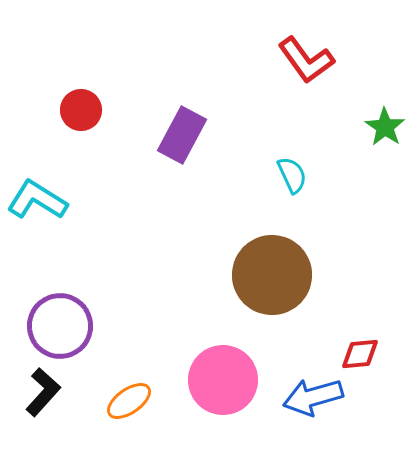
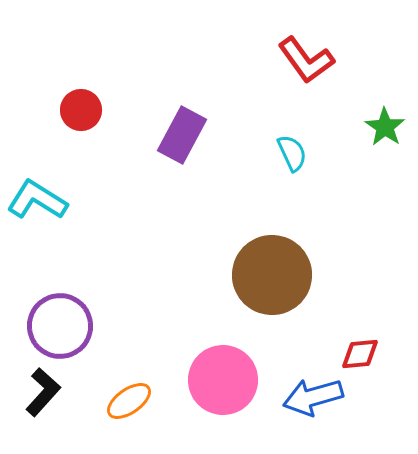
cyan semicircle: moved 22 px up
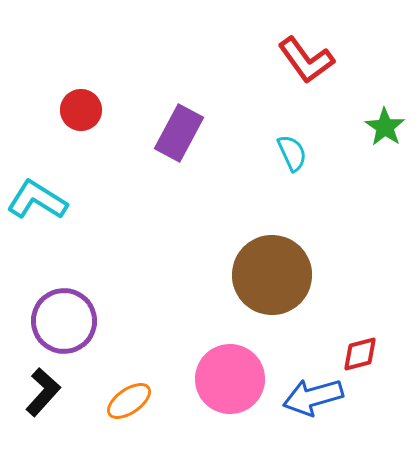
purple rectangle: moved 3 px left, 2 px up
purple circle: moved 4 px right, 5 px up
red diamond: rotated 9 degrees counterclockwise
pink circle: moved 7 px right, 1 px up
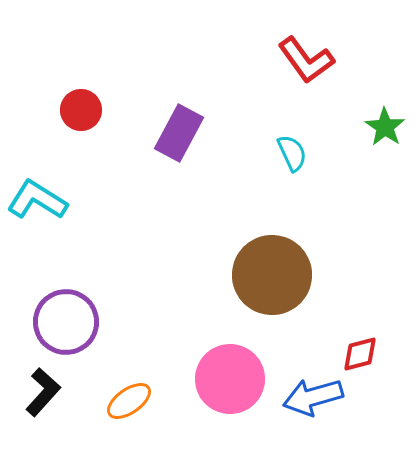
purple circle: moved 2 px right, 1 px down
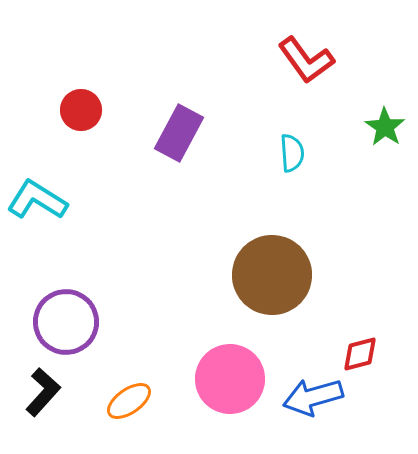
cyan semicircle: rotated 21 degrees clockwise
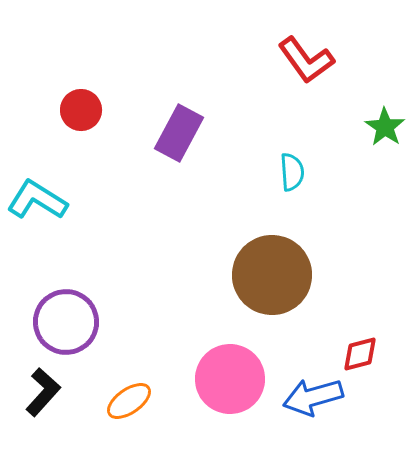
cyan semicircle: moved 19 px down
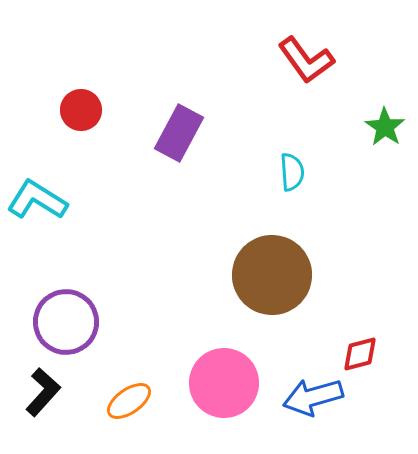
pink circle: moved 6 px left, 4 px down
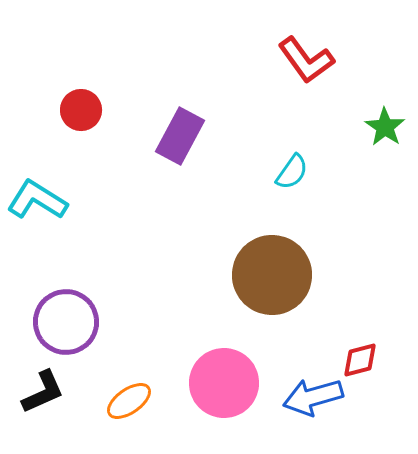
purple rectangle: moved 1 px right, 3 px down
cyan semicircle: rotated 39 degrees clockwise
red diamond: moved 6 px down
black L-shape: rotated 24 degrees clockwise
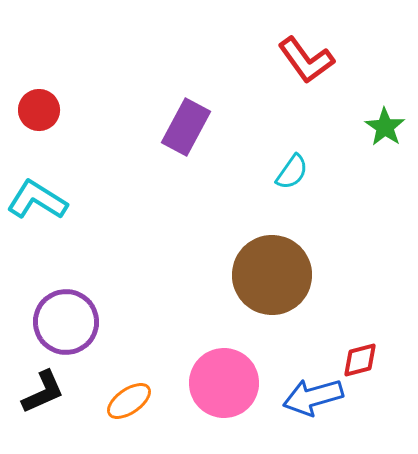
red circle: moved 42 px left
purple rectangle: moved 6 px right, 9 px up
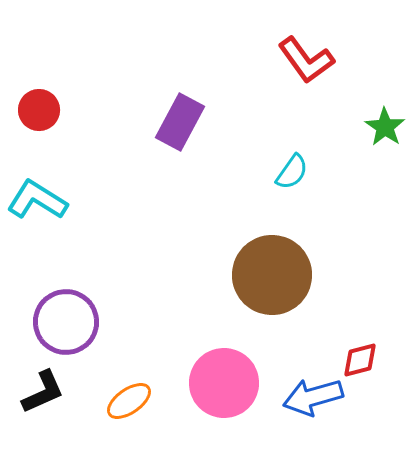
purple rectangle: moved 6 px left, 5 px up
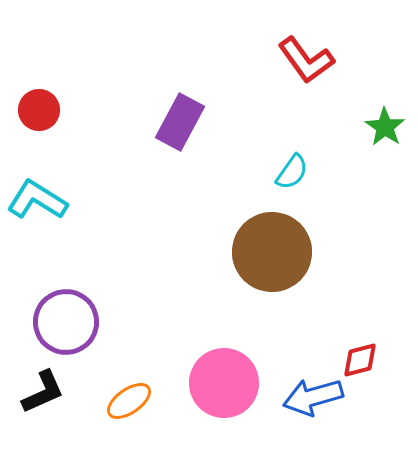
brown circle: moved 23 px up
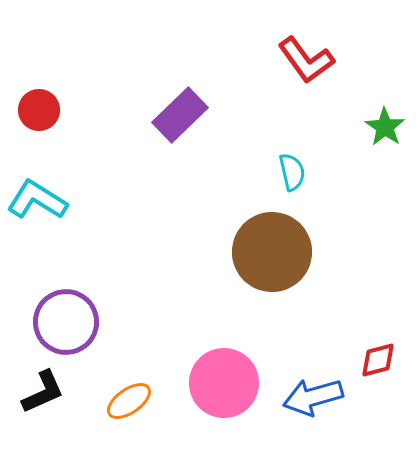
purple rectangle: moved 7 px up; rotated 18 degrees clockwise
cyan semicircle: rotated 48 degrees counterclockwise
red diamond: moved 18 px right
